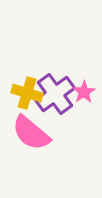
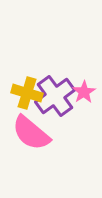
purple cross: moved 2 px down
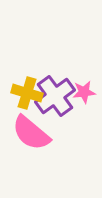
pink star: rotated 25 degrees clockwise
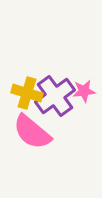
pink star: moved 1 px up
pink semicircle: moved 1 px right, 1 px up
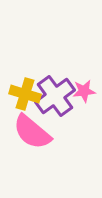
yellow cross: moved 2 px left, 1 px down
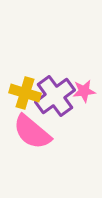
yellow cross: moved 1 px up
